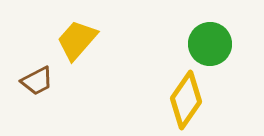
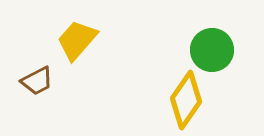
green circle: moved 2 px right, 6 px down
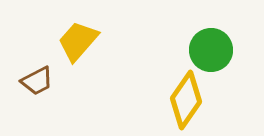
yellow trapezoid: moved 1 px right, 1 px down
green circle: moved 1 px left
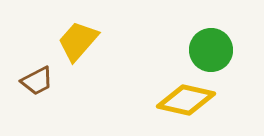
yellow diamond: rotated 68 degrees clockwise
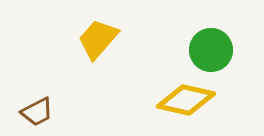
yellow trapezoid: moved 20 px right, 2 px up
brown trapezoid: moved 31 px down
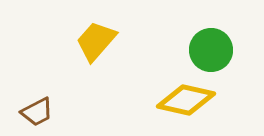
yellow trapezoid: moved 2 px left, 2 px down
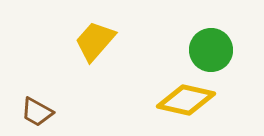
yellow trapezoid: moved 1 px left
brown trapezoid: rotated 56 degrees clockwise
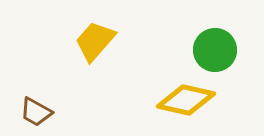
green circle: moved 4 px right
brown trapezoid: moved 1 px left
